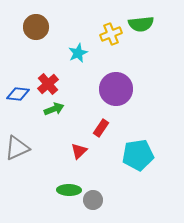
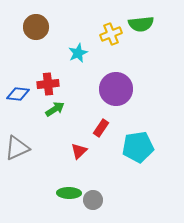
red cross: rotated 35 degrees clockwise
green arrow: moved 1 px right; rotated 12 degrees counterclockwise
cyan pentagon: moved 8 px up
green ellipse: moved 3 px down
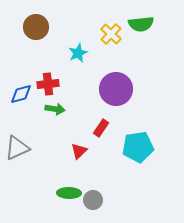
yellow cross: rotated 25 degrees counterclockwise
blue diamond: moved 3 px right; rotated 20 degrees counterclockwise
green arrow: rotated 42 degrees clockwise
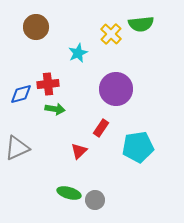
green ellipse: rotated 15 degrees clockwise
gray circle: moved 2 px right
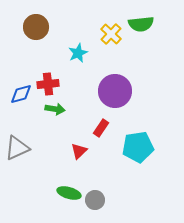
purple circle: moved 1 px left, 2 px down
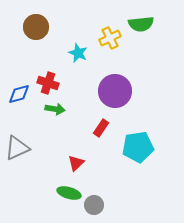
yellow cross: moved 1 px left, 4 px down; rotated 20 degrees clockwise
cyan star: rotated 24 degrees counterclockwise
red cross: moved 1 px up; rotated 25 degrees clockwise
blue diamond: moved 2 px left
red triangle: moved 3 px left, 12 px down
gray circle: moved 1 px left, 5 px down
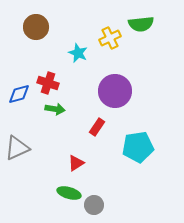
red rectangle: moved 4 px left, 1 px up
red triangle: rotated 12 degrees clockwise
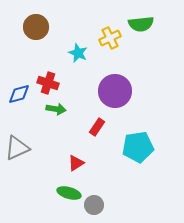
green arrow: moved 1 px right
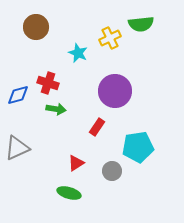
blue diamond: moved 1 px left, 1 px down
gray circle: moved 18 px right, 34 px up
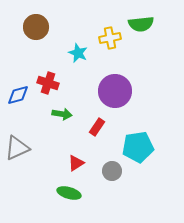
yellow cross: rotated 15 degrees clockwise
green arrow: moved 6 px right, 5 px down
